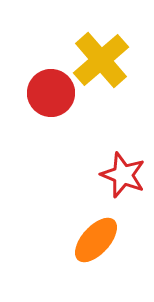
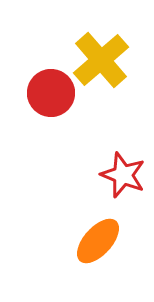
orange ellipse: moved 2 px right, 1 px down
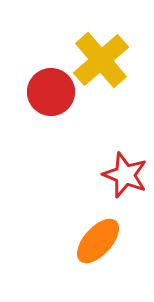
red circle: moved 1 px up
red star: moved 2 px right
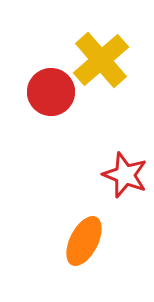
orange ellipse: moved 14 px left; rotated 15 degrees counterclockwise
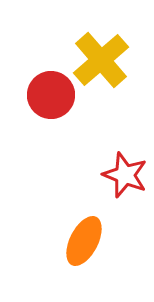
red circle: moved 3 px down
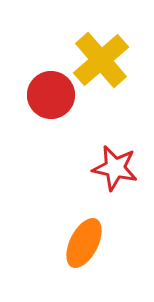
red star: moved 10 px left, 7 px up; rotated 9 degrees counterclockwise
orange ellipse: moved 2 px down
